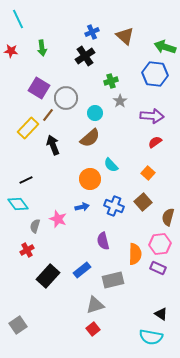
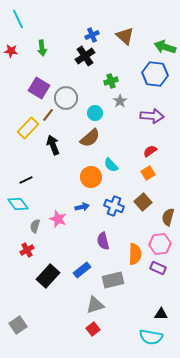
blue cross at (92, 32): moved 3 px down
red semicircle at (155, 142): moved 5 px left, 9 px down
orange square at (148, 173): rotated 16 degrees clockwise
orange circle at (90, 179): moved 1 px right, 2 px up
black triangle at (161, 314): rotated 32 degrees counterclockwise
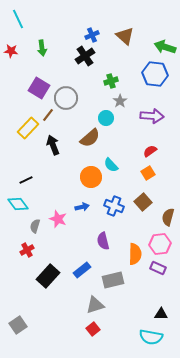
cyan circle at (95, 113): moved 11 px right, 5 px down
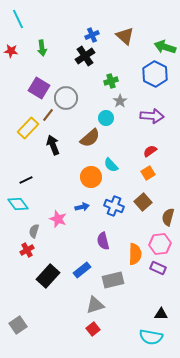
blue hexagon at (155, 74): rotated 20 degrees clockwise
gray semicircle at (35, 226): moved 1 px left, 5 px down
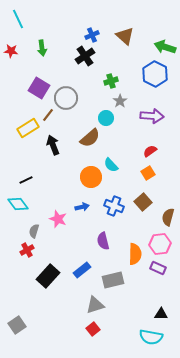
yellow rectangle at (28, 128): rotated 15 degrees clockwise
gray square at (18, 325): moved 1 px left
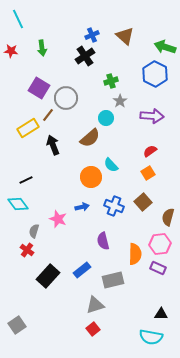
red cross at (27, 250): rotated 24 degrees counterclockwise
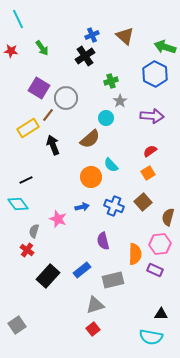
green arrow at (42, 48): rotated 28 degrees counterclockwise
brown semicircle at (90, 138): moved 1 px down
purple rectangle at (158, 268): moved 3 px left, 2 px down
